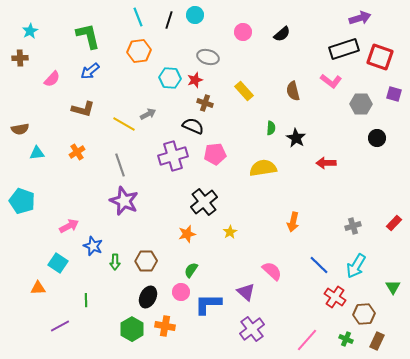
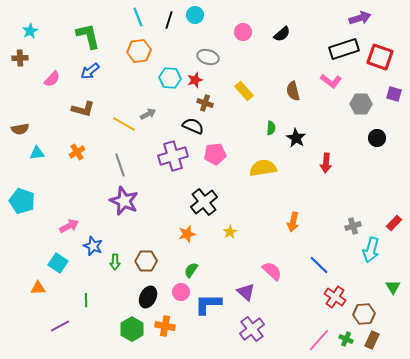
red arrow at (326, 163): rotated 84 degrees counterclockwise
cyan arrow at (356, 266): moved 15 px right, 16 px up; rotated 15 degrees counterclockwise
pink line at (307, 340): moved 12 px right
brown rectangle at (377, 341): moved 5 px left, 1 px up
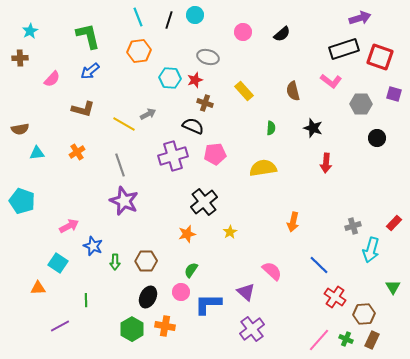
black star at (296, 138): moved 17 px right, 10 px up; rotated 12 degrees counterclockwise
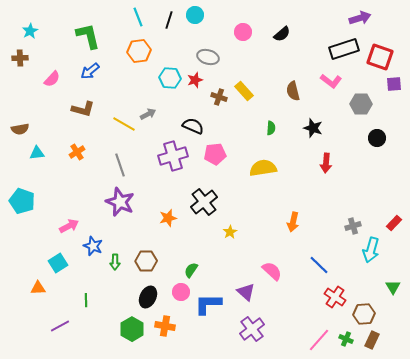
purple square at (394, 94): moved 10 px up; rotated 21 degrees counterclockwise
brown cross at (205, 103): moved 14 px right, 6 px up
purple star at (124, 201): moved 4 px left, 1 px down
orange star at (187, 234): moved 19 px left, 16 px up
cyan square at (58, 263): rotated 24 degrees clockwise
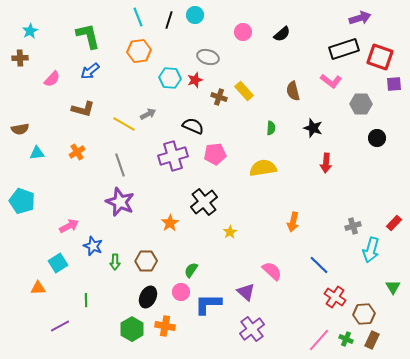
orange star at (168, 218): moved 2 px right, 5 px down; rotated 18 degrees counterclockwise
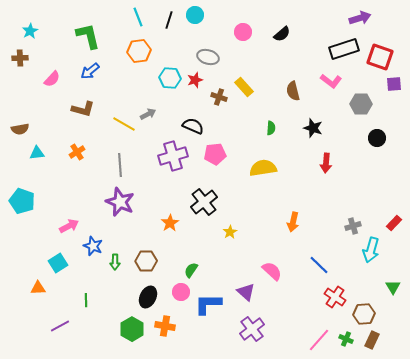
yellow rectangle at (244, 91): moved 4 px up
gray line at (120, 165): rotated 15 degrees clockwise
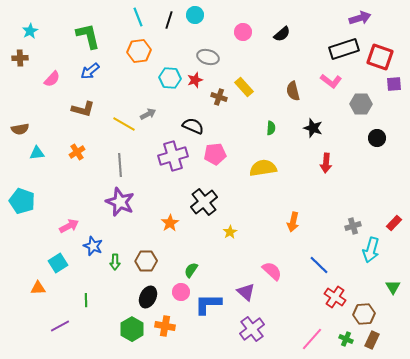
pink line at (319, 340): moved 7 px left, 1 px up
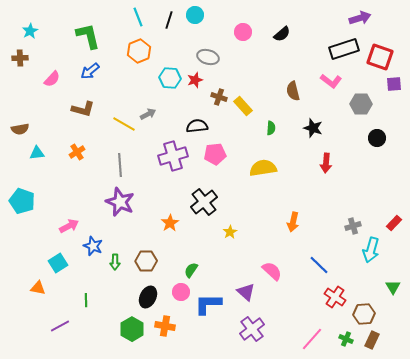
orange hexagon at (139, 51): rotated 15 degrees counterclockwise
yellow rectangle at (244, 87): moved 1 px left, 19 px down
black semicircle at (193, 126): moved 4 px right; rotated 30 degrees counterclockwise
orange triangle at (38, 288): rotated 14 degrees clockwise
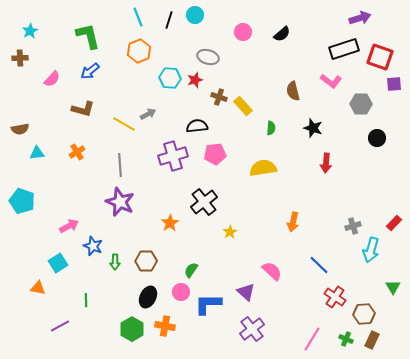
pink line at (312, 339): rotated 10 degrees counterclockwise
